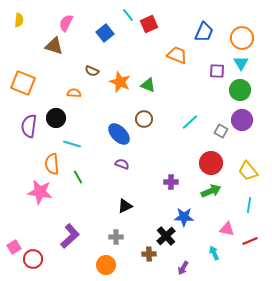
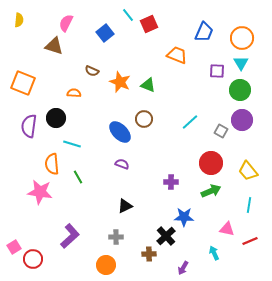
blue ellipse at (119, 134): moved 1 px right, 2 px up
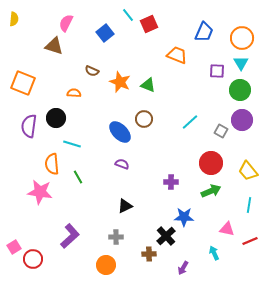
yellow semicircle at (19, 20): moved 5 px left, 1 px up
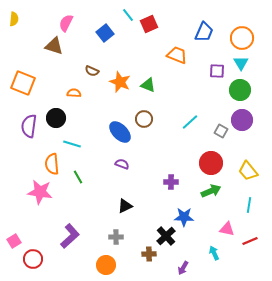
pink square at (14, 247): moved 6 px up
